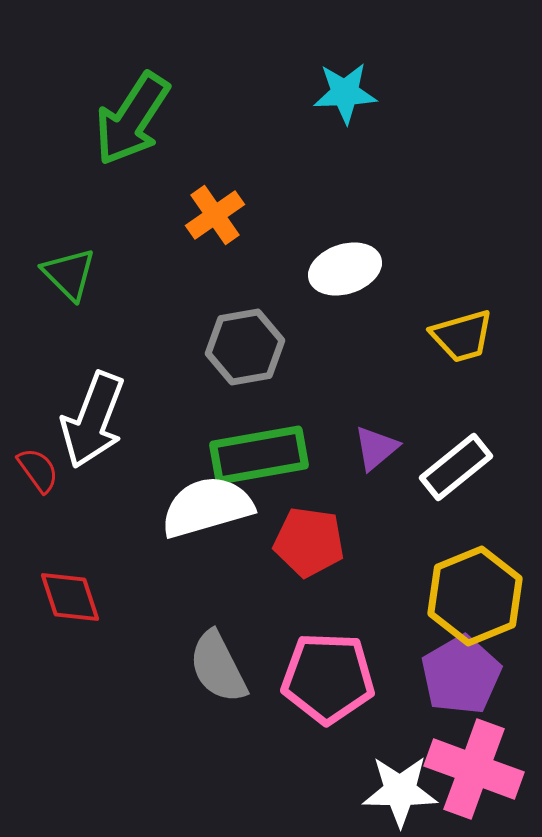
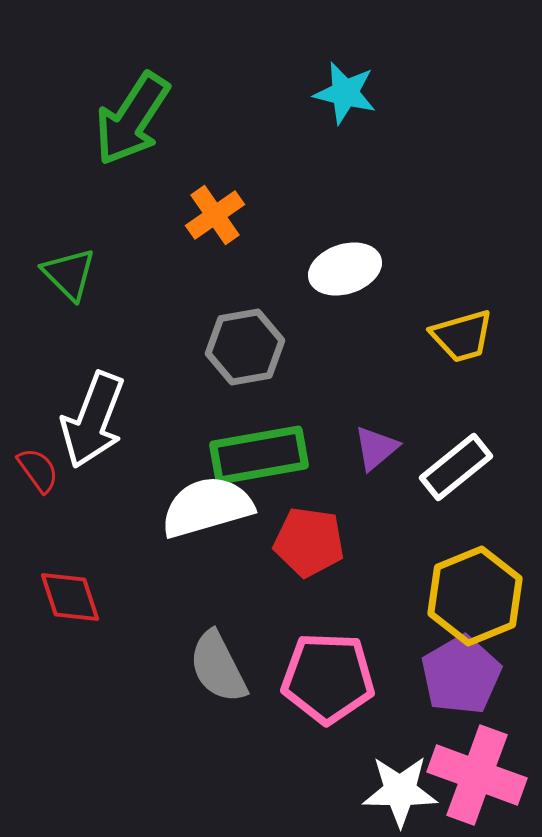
cyan star: rotated 16 degrees clockwise
pink cross: moved 3 px right, 6 px down
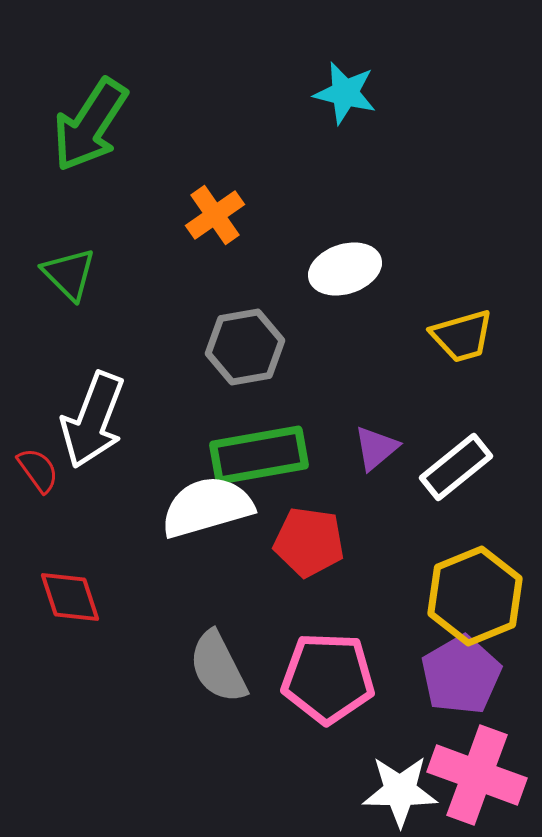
green arrow: moved 42 px left, 6 px down
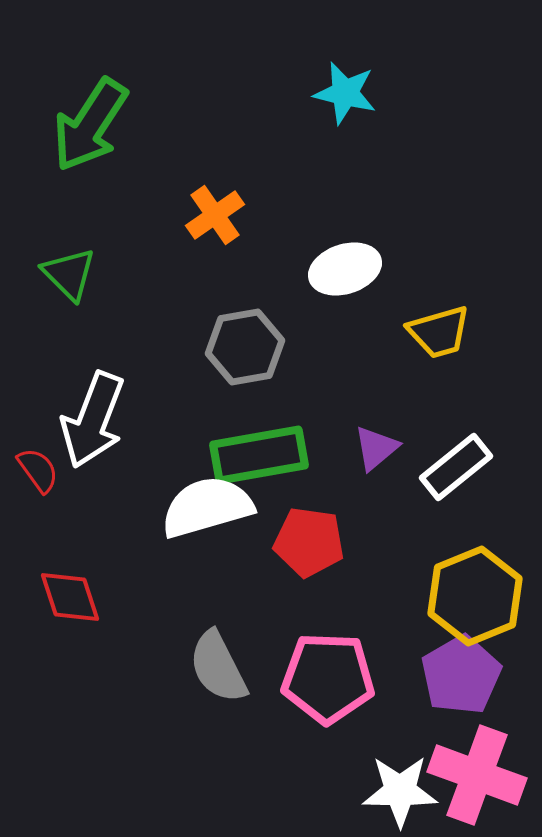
yellow trapezoid: moved 23 px left, 4 px up
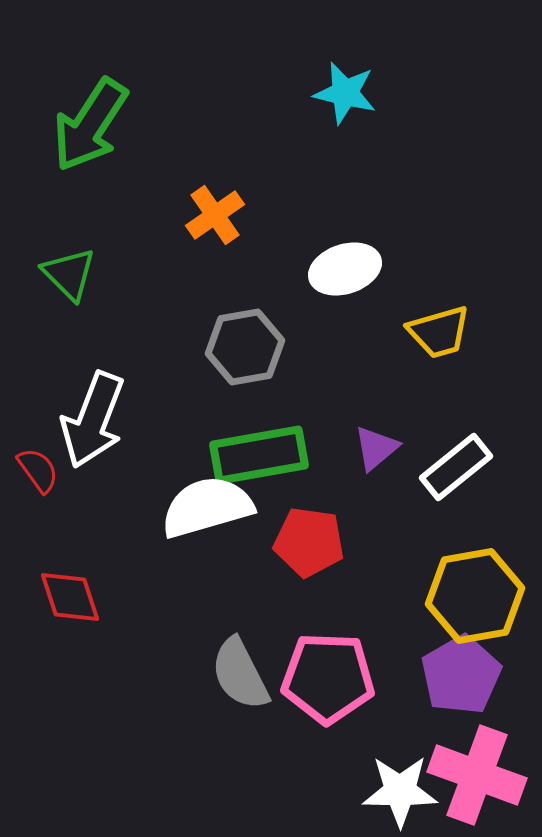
yellow hexagon: rotated 12 degrees clockwise
gray semicircle: moved 22 px right, 7 px down
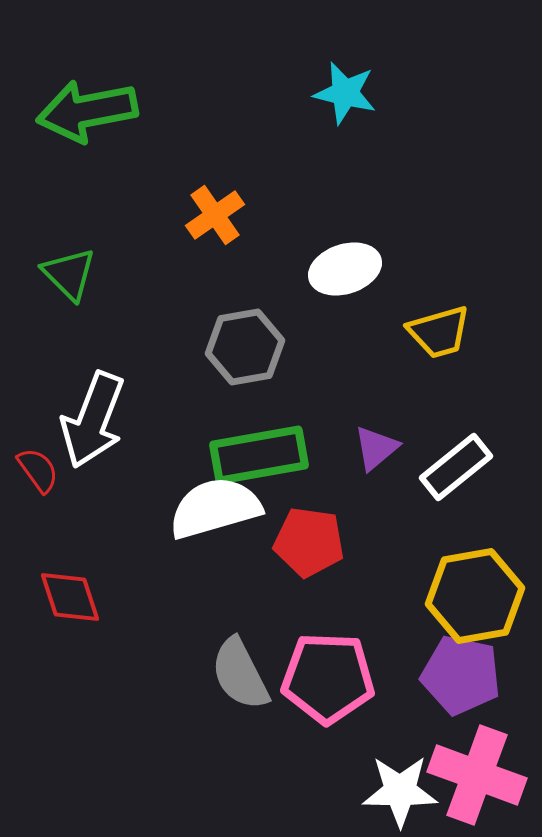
green arrow: moved 3 px left, 14 px up; rotated 46 degrees clockwise
white semicircle: moved 8 px right, 1 px down
purple pentagon: rotated 30 degrees counterclockwise
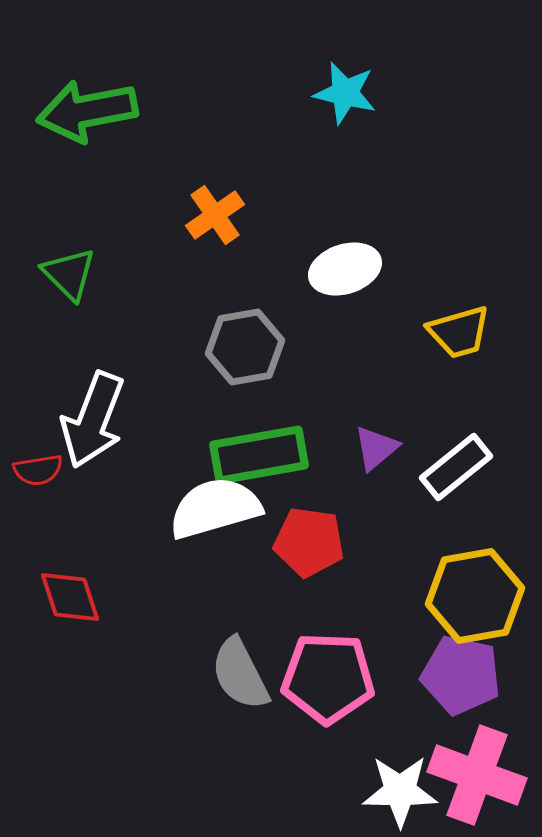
yellow trapezoid: moved 20 px right
red semicircle: rotated 117 degrees clockwise
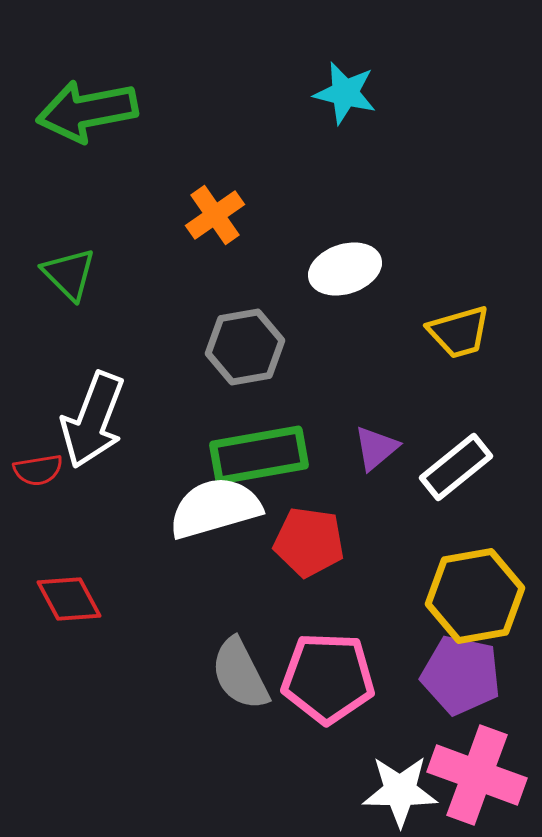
red diamond: moved 1 px left, 2 px down; rotated 10 degrees counterclockwise
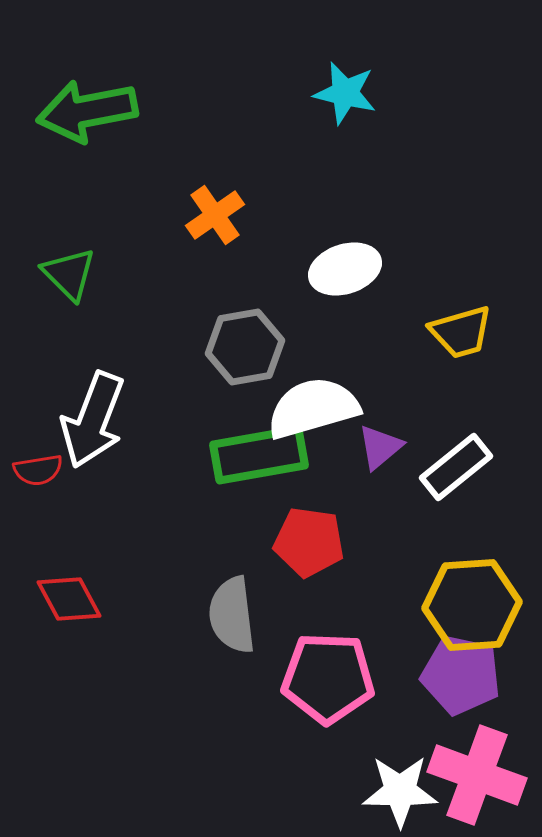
yellow trapezoid: moved 2 px right
purple triangle: moved 4 px right, 1 px up
white semicircle: moved 98 px right, 100 px up
yellow hexagon: moved 3 px left, 9 px down; rotated 6 degrees clockwise
gray semicircle: moved 8 px left, 59 px up; rotated 20 degrees clockwise
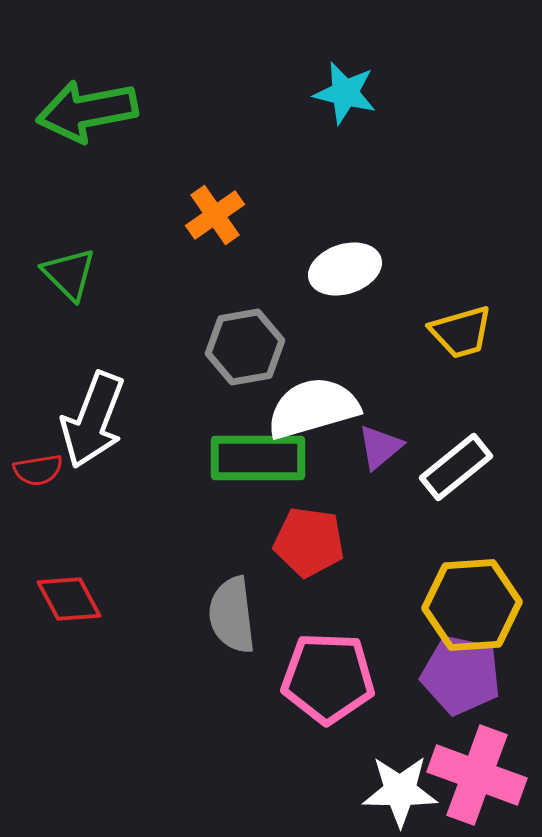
green rectangle: moved 1 px left, 3 px down; rotated 10 degrees clockwise
